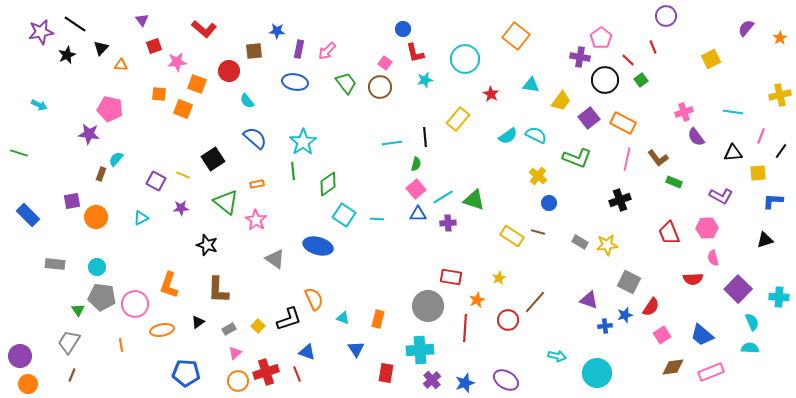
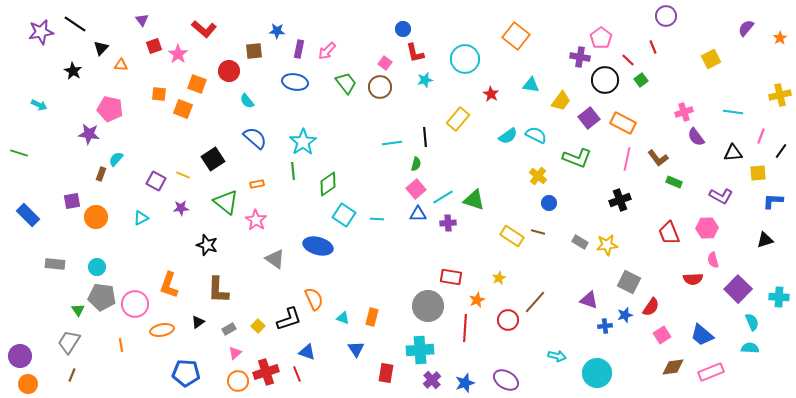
black star at (67, 55): moved 6 px right, 16 px down; rotated 18 degrees counterclockwise
pink star at (177, 62): moved 1 px right, 8 px up; rotated 30 degrees counterclockwise
pink semicircle at (713, 258): moved 2 px down
orange rectangle at (378, 319): moved 6 px left, 2 px up
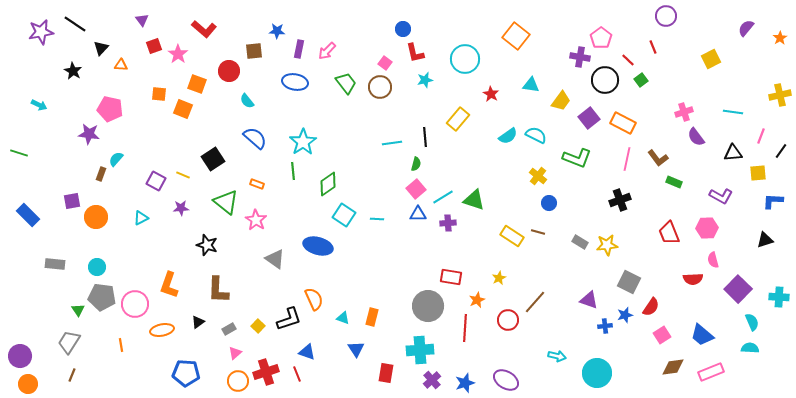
orange rectangle at (257, 184): rotated 32 degrees clockwise
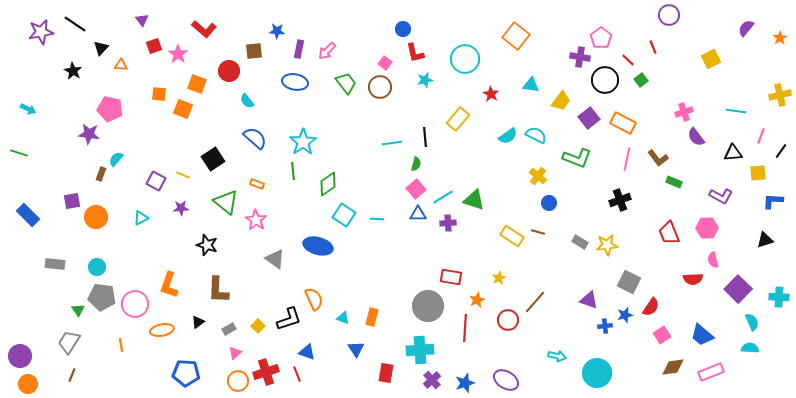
purple circle at (666, 16): moved 3 px right, 1 px up
cyan arrow at (39, 105): moved 11 px left, 4 px down
cyan line at (733, 112): moved 3 px right, 1 px up
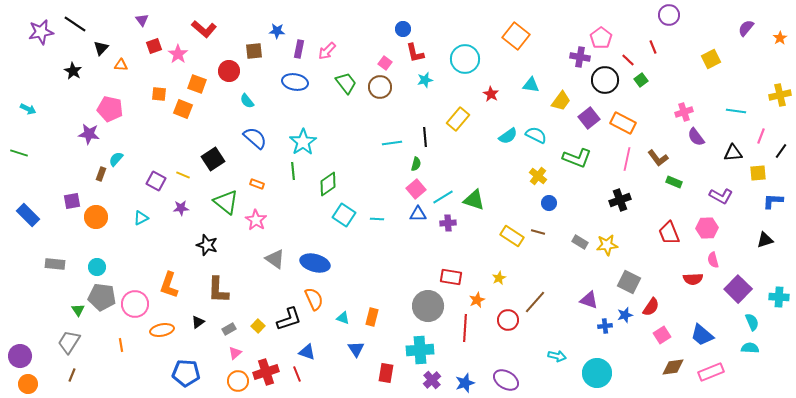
blue ellipse at (318, 246): moved 3 px left, 17 px down
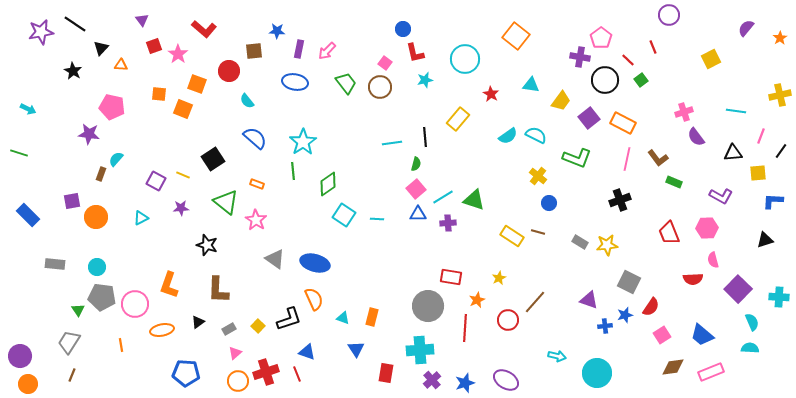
pink pentagon at (110, 109): moved 2 px right, 2 px up
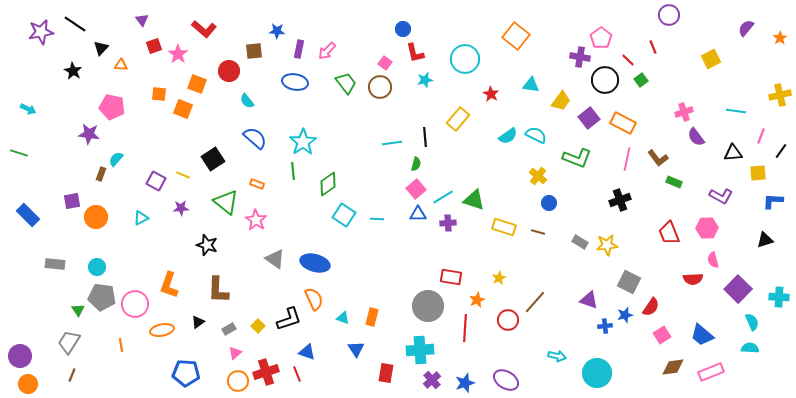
yellow rectangle at (512, 236): moved 8 px left, 9 px up; rotated 15 degrees counterclockwise
